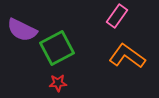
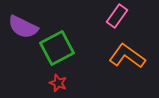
purple semicircle: moved 1 px right, 3 px up
red star: rotated 24 degrees clockwise
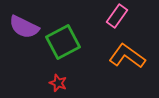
purple semicircle: moved 1 px right
green square: moved 6 px right, 6 px up
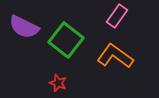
green square: moved 3 px right, 2 px up; rotated 24 degrees counterclockwise
orange L-shape: moved 12 px left
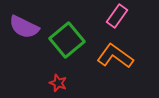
green square: moved 1 px right; rotated 12 degrees clockwise
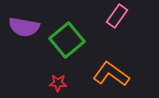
purple semicircle: rotated 16 degrees counterclockwise
orange L-shape: moved 4 px left, 18 px down
red star: rotated 18 degrees counterclockwise
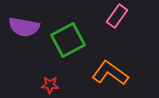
green square: moved 1 px right; rotated 12 degrees clockwise
orange L-shape: moved 1 px left, 1 px up
red star: moved 8 px left, 2 px down
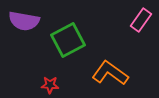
pink rectangle: moved 24 px right, 4 px down
purple semicircle: moved 6 px up
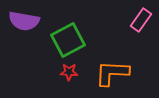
orange L-shape: moved 2 px right; rotated 33 degrees counterclockwise
red star: moved 19 px right, 13 px up
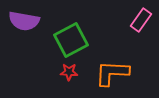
green square: moved 3 px right
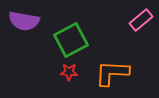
pink rectangle: rotated 15 degrees clockwise
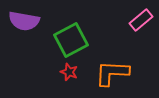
red star: rotated 18 degrees clockwise
